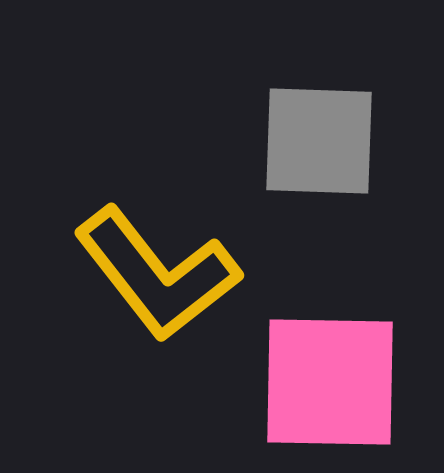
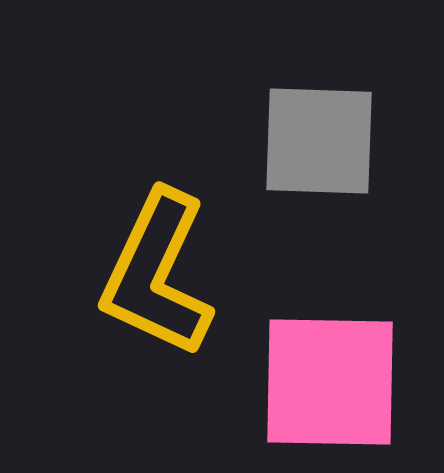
yellow L-shape: rotated 63 degrees clockwise
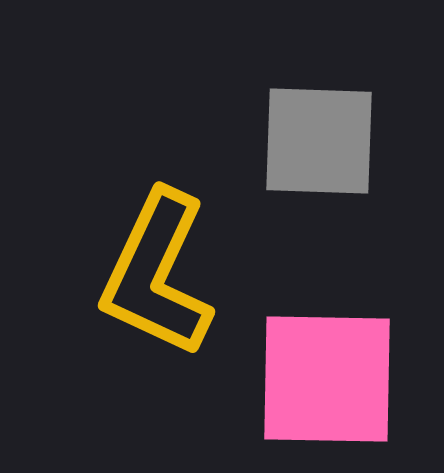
pink square: moved 3 px left, 3 px up
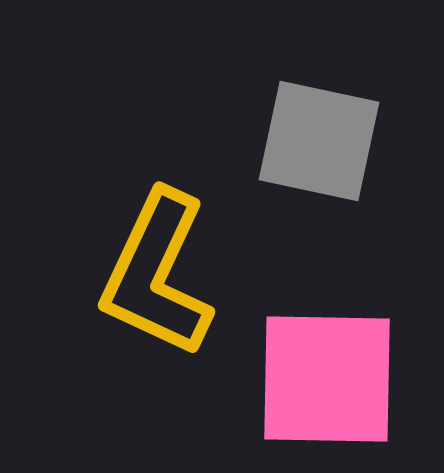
gray square: rotated 10 degrees clockwise
